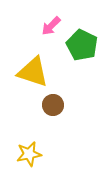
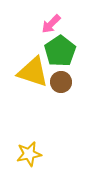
pink arrow: moved 2 px up
green pentagon: moved 22 px left, 6 px down; rotated 12 degrees clockwise
brown circle: moved 8 px right, 23 px up
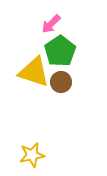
yellow triangle: moved 1 px right
yellow star: moved 3 px right, 1 px down
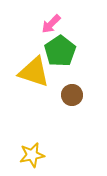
brown circle: moved 11 px right, 13 px down
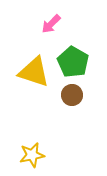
green pentagon: moved 13 px right, 11 px down; rotated 8 degrees counterclockwise
